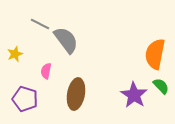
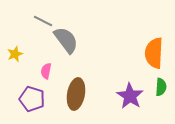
gray line: moved 3 px right, 3 px up
orange semicircle: moved 1 px left, 1 px up; rotated 8 degrees counterclockwise
green semicircle: moved 1 px down; rotated 48 degrees clockwise
purple star: moved 4 px left, 1 px down
purple pentagon: moved 7 px right
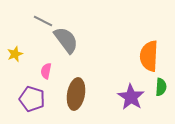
orange semicircle: moved 5 px left, 3 px down
purple star: moved 1 px right, 1 px down
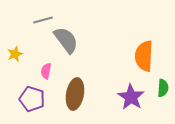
gray line: moved 1 px up; rotated 42 degrees counterclockwise
orange semicircle: moved 5 px left
green semicircle: moved 2 px right, 1 px down
brown ellipse: moved 1 px left
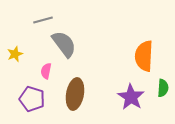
gray semicircle: moved 2 px left, 4 px down
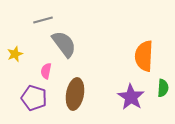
purple pentagon: moved 2 px right, 1 px up
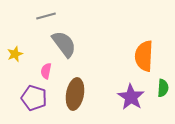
gray line: moved 3 px right, 4 px up
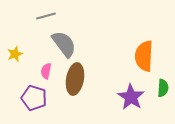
brown ellipse: moved 15 px up
